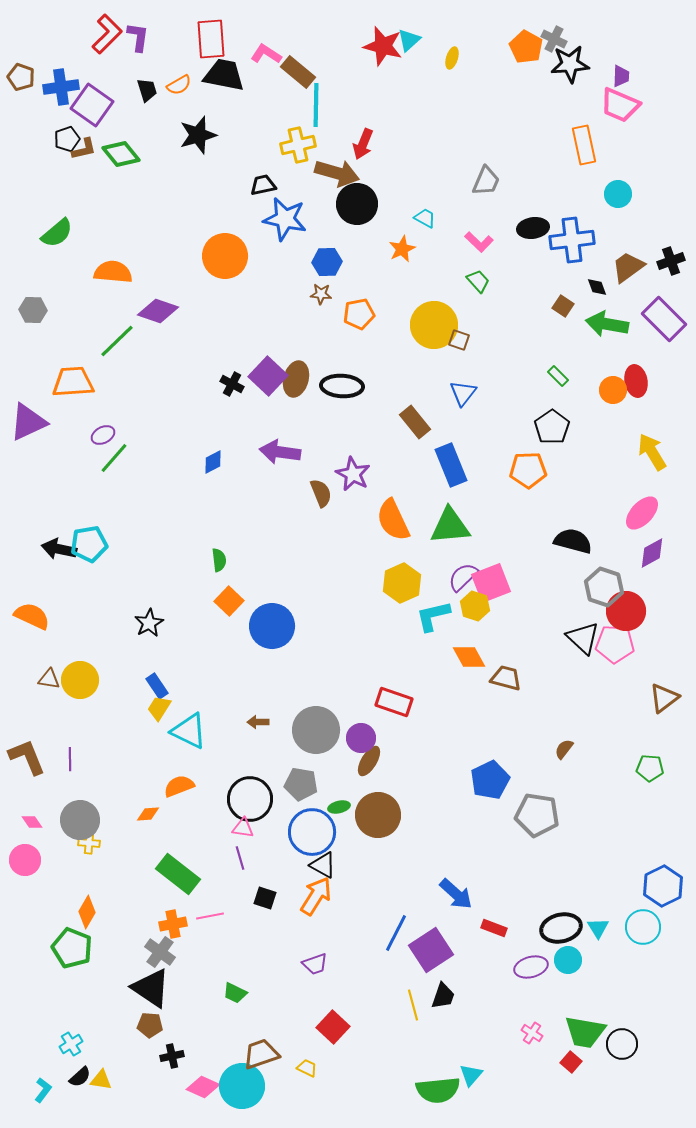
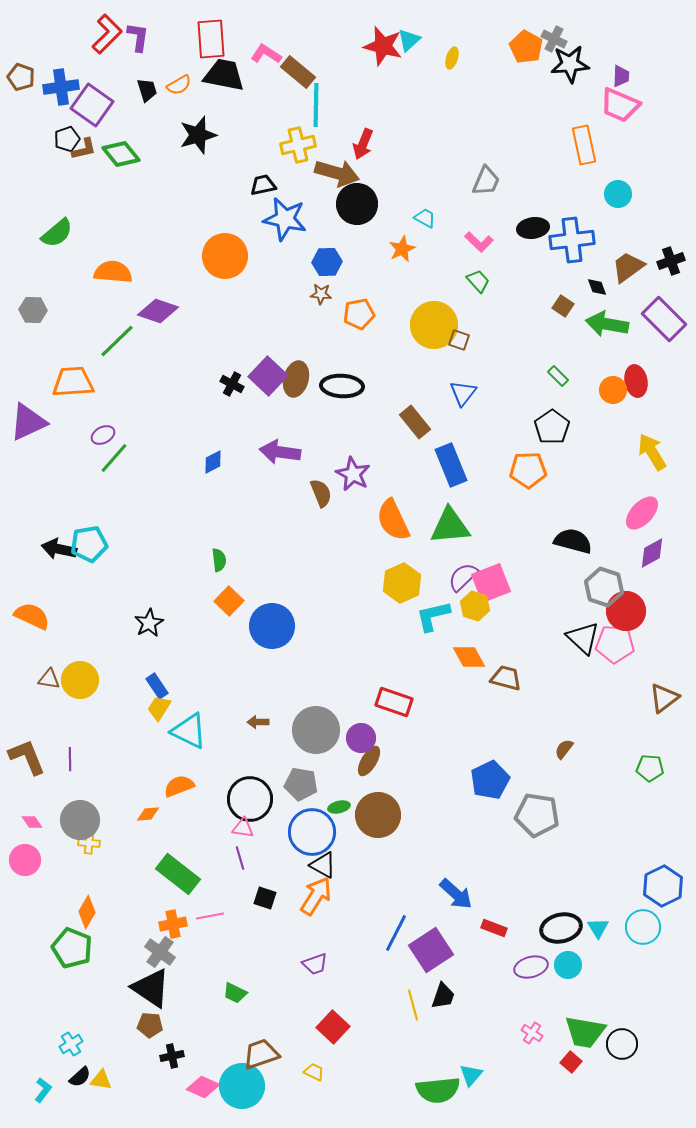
cyan circle at (568, 960): moved 5 px down
yellow trapezoid at (307, 1068): moved 7 px right, 4 px down
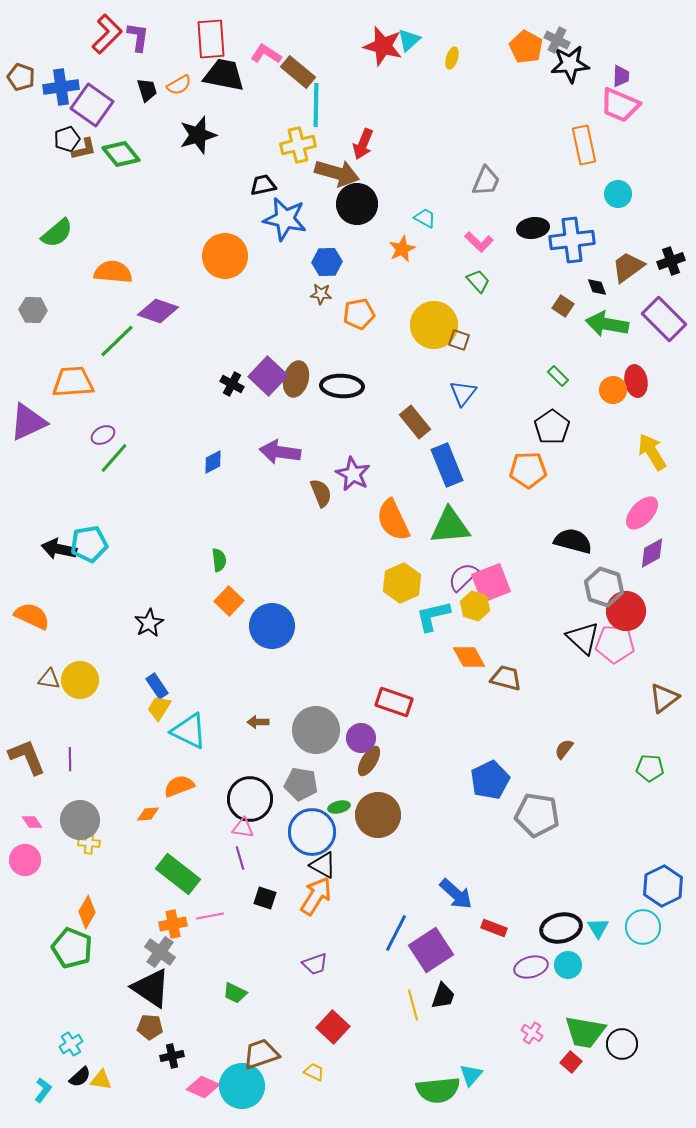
gray cross at (554, 39): moved 3 px right, 1 px down
blue rectangle at (451, 465): moved 4 px left
brown pentagon at (150, 1025): moved 2 px down
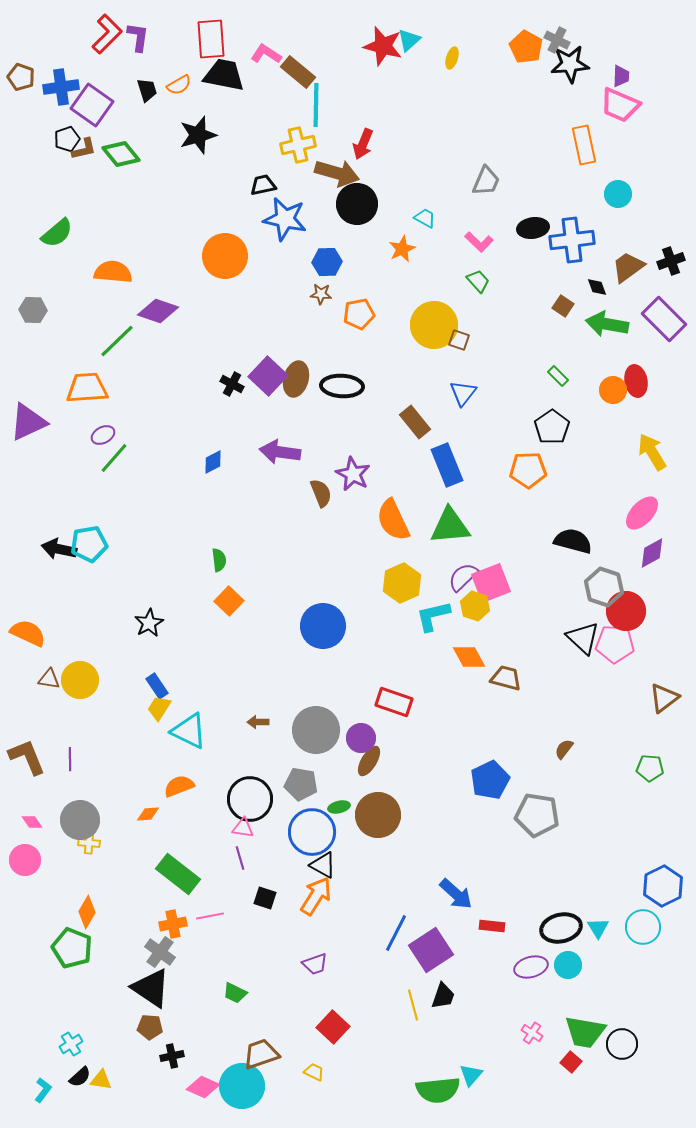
orange trapezoid at (73, 382): moved 14 px right, 6 px down
orange semicircle at (32, 616): moved 4 px left, 17 px down
blue circle at (272, 626): moved 51 px right
red rectangle at (494, 928): moved 2 px left, 2 px up; rotated 15 degrees counterclockwise
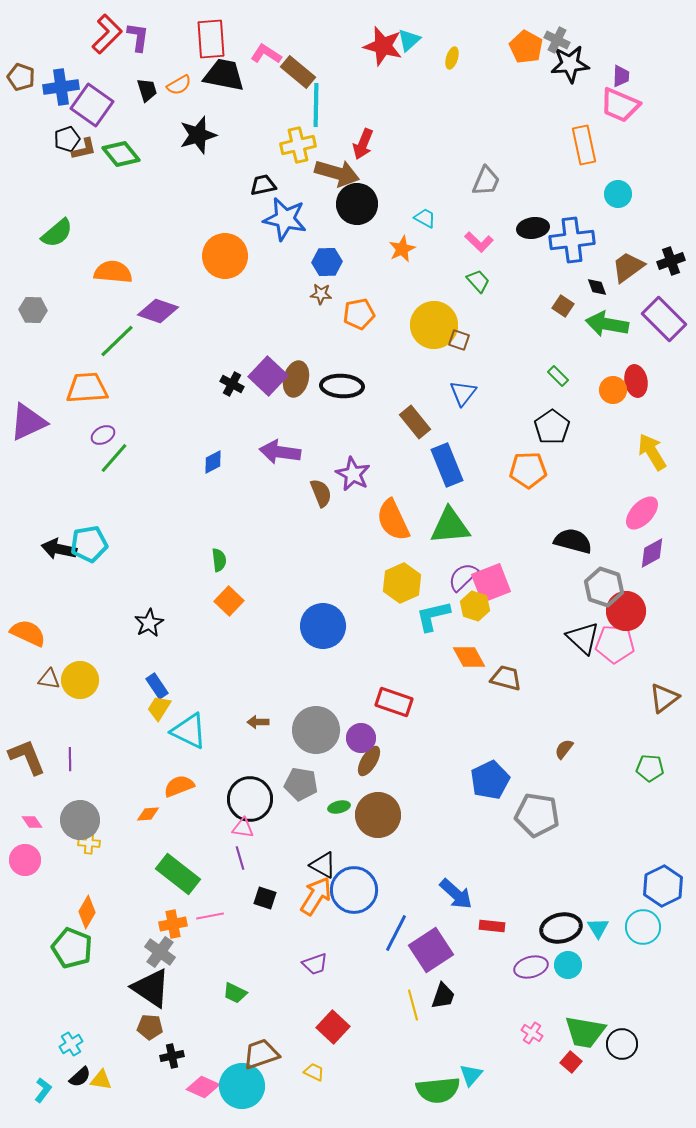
blue circle at (312, 832): moved 42 px right, 58 px down
